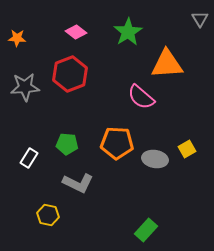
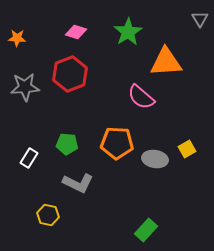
pink diamond: rotated 20 degrees counterclockwise
orange triangle: moved 1 px left, 2 px up
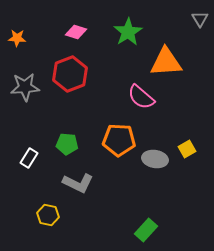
orange pentagon: moved 2 px right, 3 px up
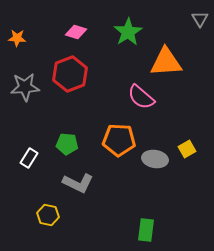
green rectangle: rotated 35 degrees counterclockwise
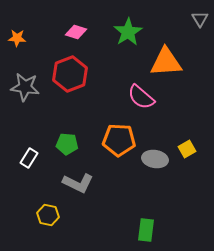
gray star: rotated 12 degrees clockwise
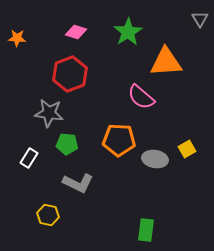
gray star: moved 24 px right, 26 px down
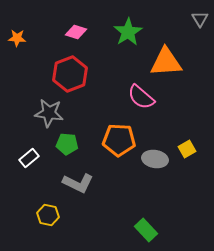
white rectangle: rotated 18 degrees clockwise
green rectangle: rotated 50 degrees counterclockwise
